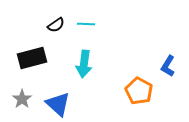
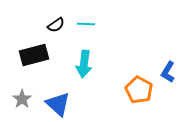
black rectangle: moved 2 px right, 3 px up
blue L-shape: moved 6 px down
orange pentagon: moved 1 px up
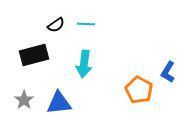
gray star: moved 2 px right, 1 px down
blue triangle: moved 1 px right, 1 px up; rotated 48 degrees counterclockwise
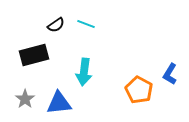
cyan line: rotated 18 degrees clockwise
cyan arrow: moved 8 px down
blue L-shape: moved 2 px right, 2 px down
gray star: moved 1 px right, 1 px up
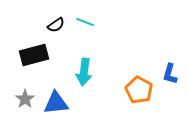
cyan line: moved 1 px left, 2 px up
blue L-shape: rotated 15 degrees counterclockwise
blue triangle: moved 3 px left
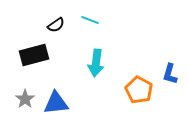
cyan line: moved 5 px right, 2 px up
cyan arrow: moved 12 px right, 9 px up
